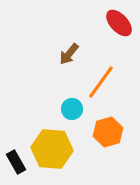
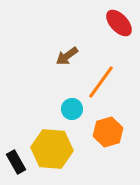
brown arrow: moved 2 px left, 2 px down; rotated 15 degrees clockwise
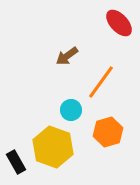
cyan circle: moved 1 px left, 1 px down
yellow hexagon: moved 1 px right, 2 px up; rotated 15 degrees clockwise
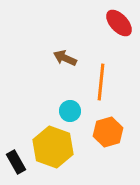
brown arrow: moved 2 px left, 2 px down; rotated 60 degrees clockwise
orange line: rotated 30 degrees counterclockwise
cyan circle: moved 1 px left, 1 px down
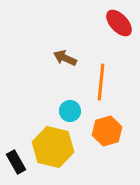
orange hexagon: moved 1 px left, 1 px up
yellow hexagon: rotated 6 degrees counterclockwise
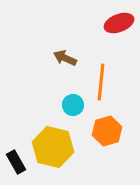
red ellipse: rotated 68 degrees counterclockwise
cyan circle: moved 3 px right, 6 px up
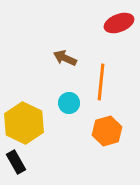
cyan circle: moved 4 px left, 2 px up
yellow hexagon: moved 29 px left, 24 px up; rotated 12 degrees clockwise
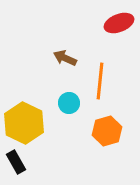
orange line: moved 1 px left, 1 px up
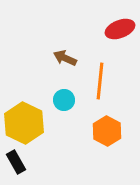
red ellipse: moved 1 px right, 6 px down
cyan circle: moved 5 px left, 3 px up
orange hexagon: rotated 16 degrees counterclockwise
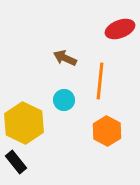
black rectangle: rotated 10 degrees counterclockwise
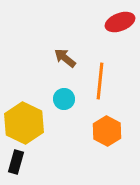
red ellipse: moved 7 px up
brown arrow: rotated 15 degrees clockwise
cyan circle: moved 1 px up
black rectangle: rotated 55 degrees clockwise
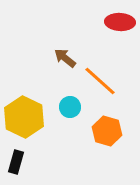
red ellipse: rotated 24 degrees clockwise
orange line: rotated 54 degrees counterclockwise
cyan circle: moved 6 px right, 8 px down
yellow hexagon: moved 6 px up
orange hexagon: rotated 12 degrees counterclockwise
